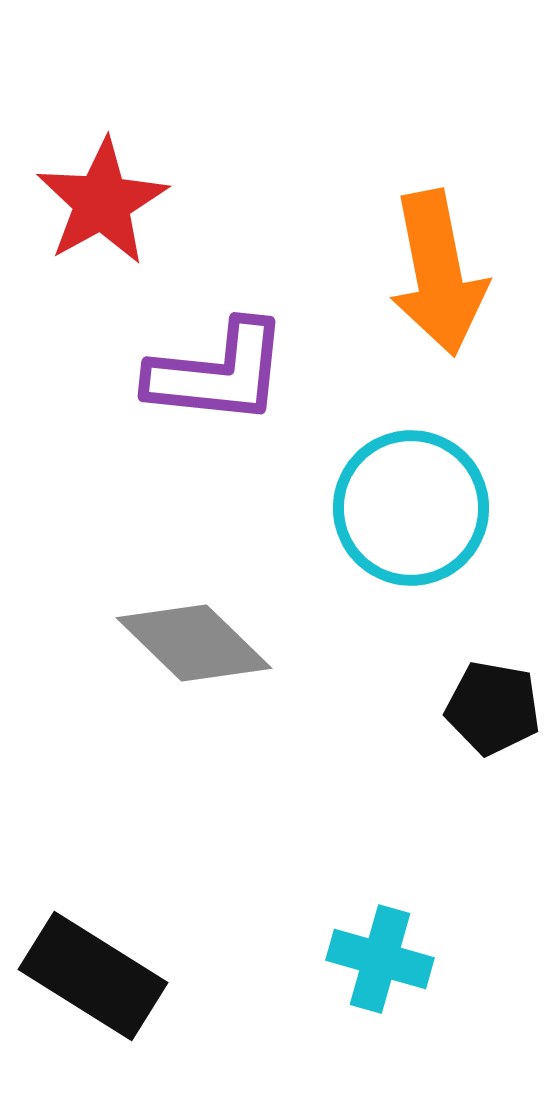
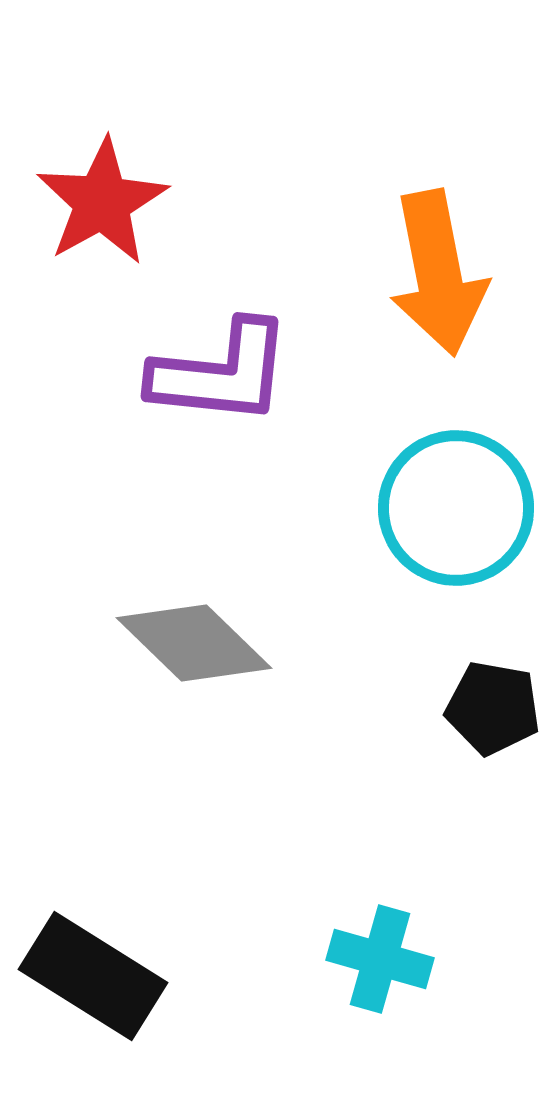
purple L-shape: moved 3 px right
cyan circle: moved 45 px right
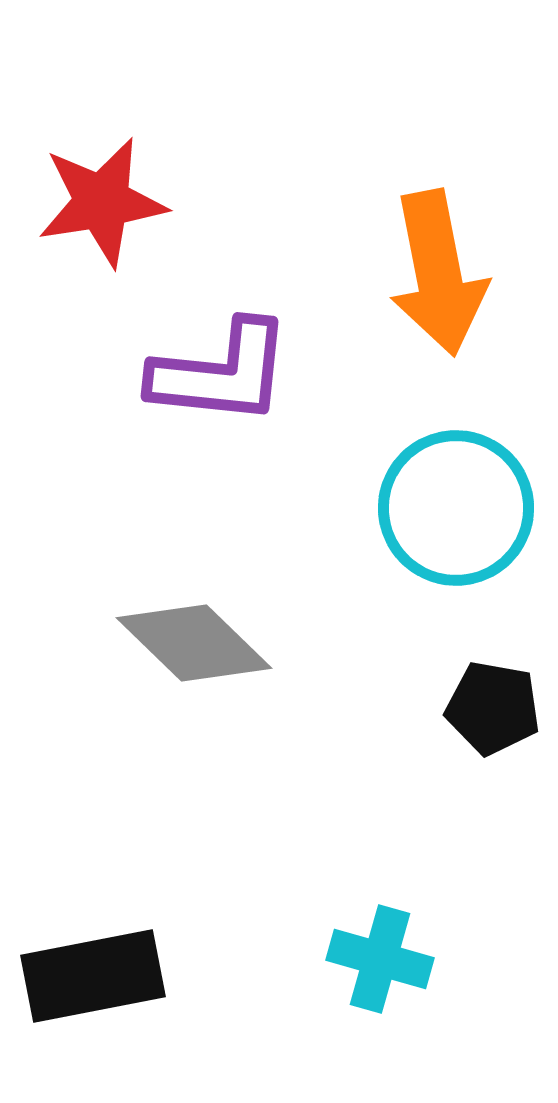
red star: rotated 20 degrees clockwise
black rectangle: rotated 43 degrees counterclockwise
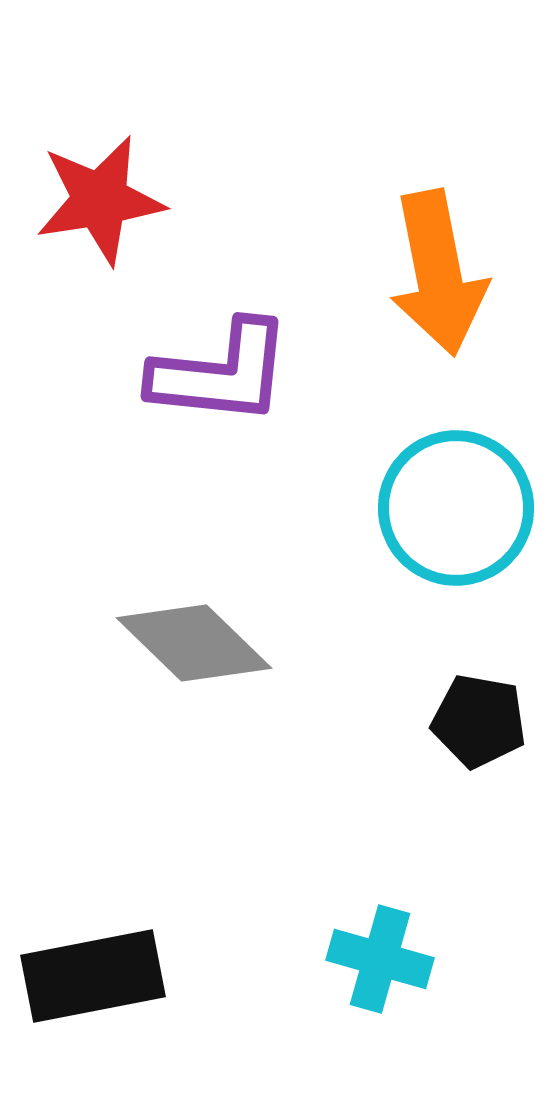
red star: moved 2 px left, 2 px up
black pentagon: moved 14 px left, 13 px down
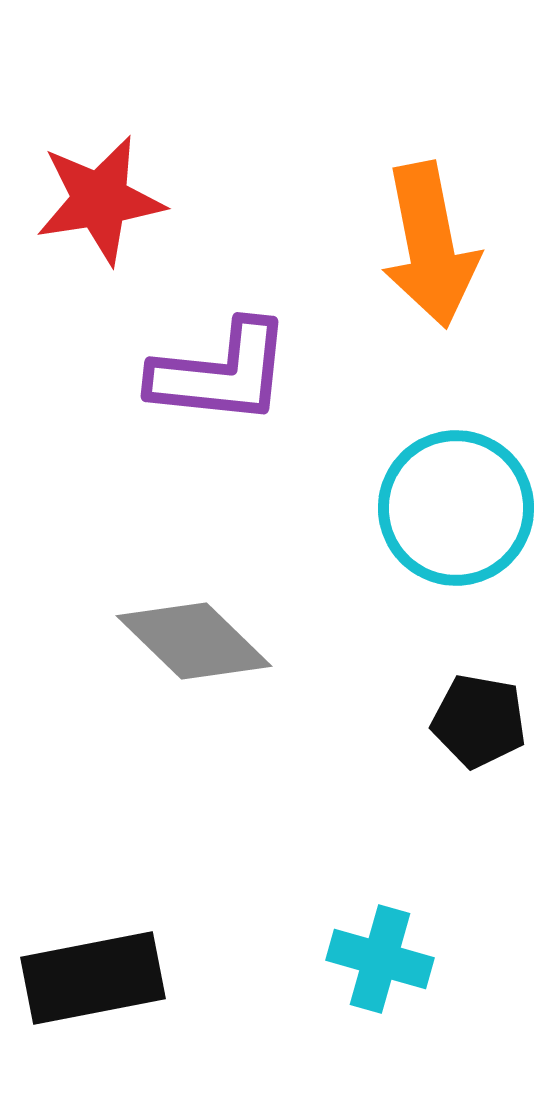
orange arrow: moved 8 px left, 28 px up
gray diamond: moved 2 px up
black rectangle: moved 2 px down
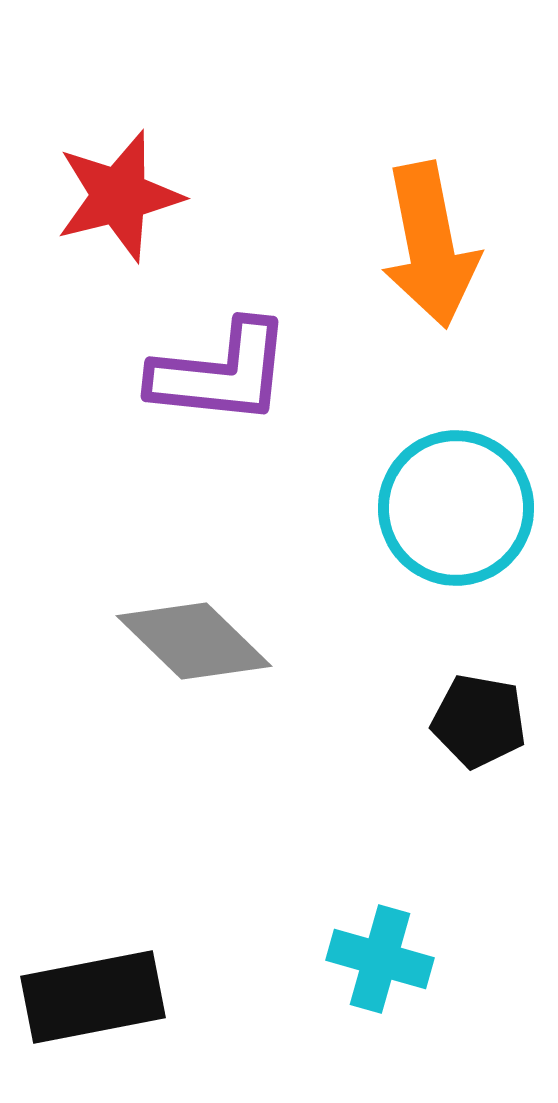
red star: moved 19 px right, 4 px up; rotated 5 degrees counterclockwise
black rectangle: moved 19 px down
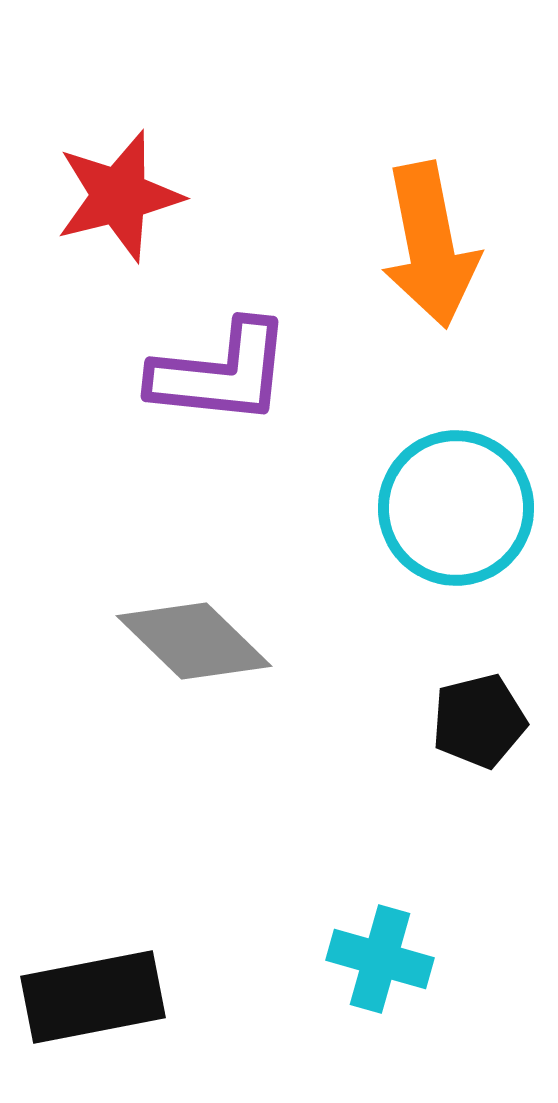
black pentagon: rotated 24 degrees counterclockwise
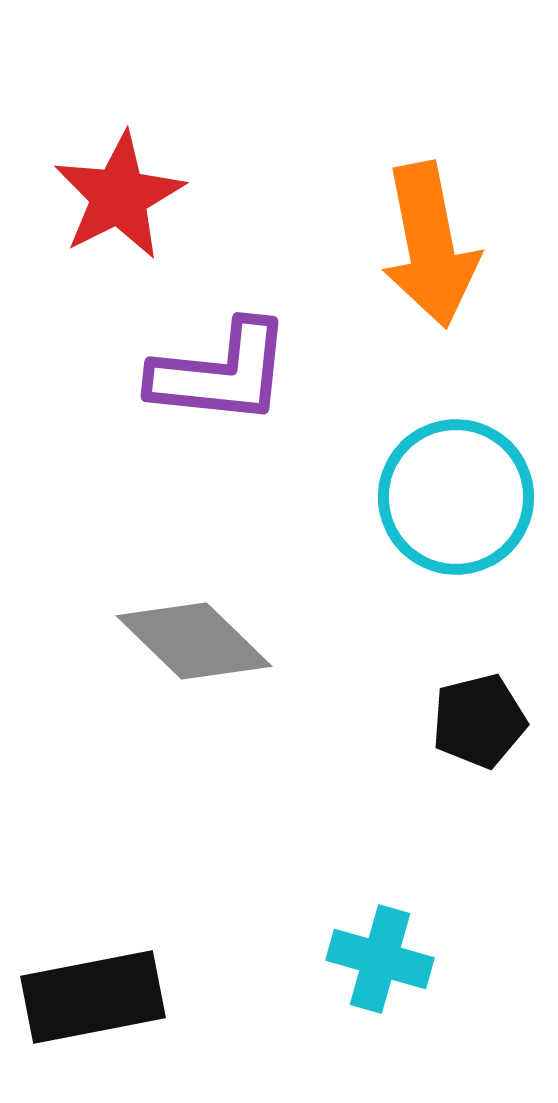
red star: rotated 13 degrees counterclockwise
cyan circle: moved 11 px up
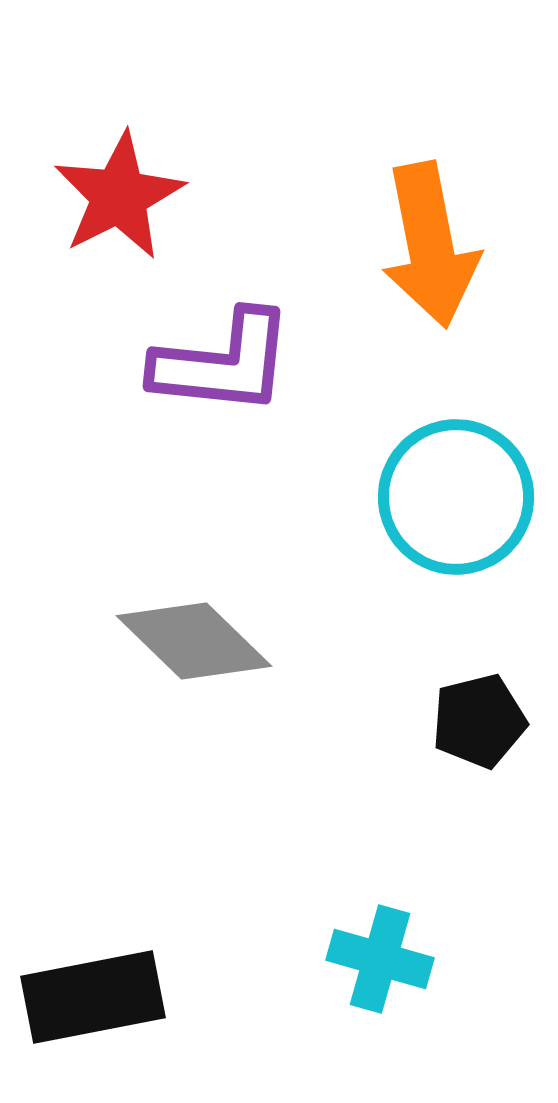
purple L-shape: moved 2 px right, 10 px up
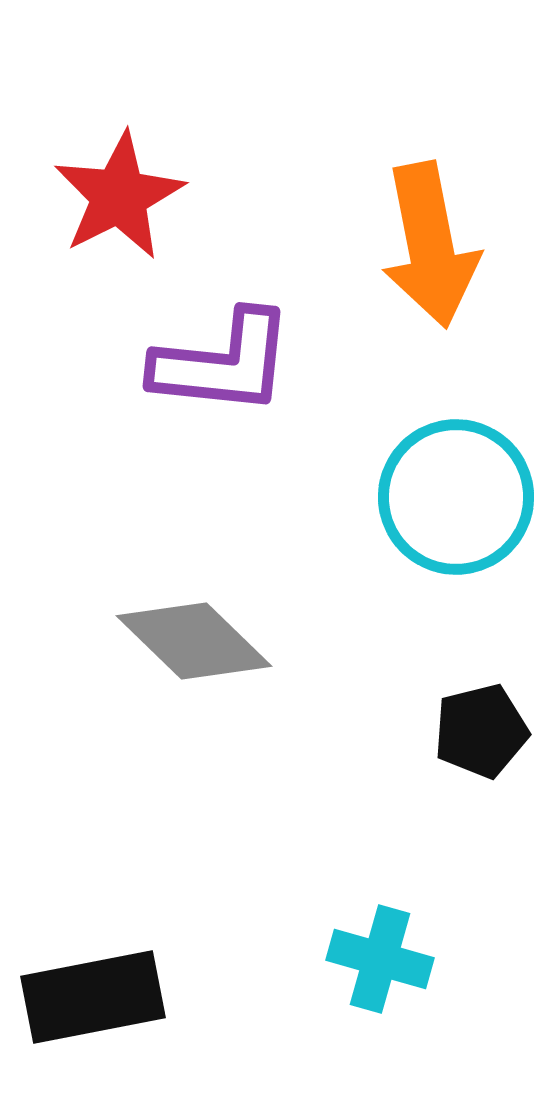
black pentagon: moved 2 px right, 10 px down
